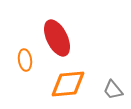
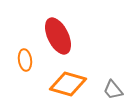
red ellipse: moved 1 px right, 2 px up
orange diamond: rotated 21 degrees clockwise
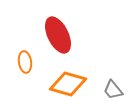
red ellipse: moved 1 px up
orange ellipse: moved 2 px down
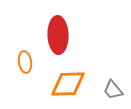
red ellipse: rotated 24 degrees clockwise
orange diamond: rotated 18 degrees counterclockwise
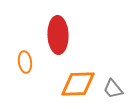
orange diamond: moved 10 px right
gray trapezoid: moved 1 px up
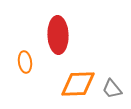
gray trapezoid: moved 1 px left
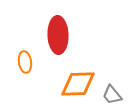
gray trapezoid: moved 6 px down
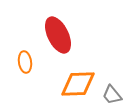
red ellipse: rotated 24 degrees counterclockwise
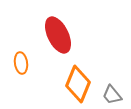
orange ellipse: moved 4 px left, 1 px down
orange diamond: rotated 66 degrees counterclockwise
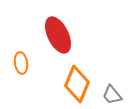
orange diamond: moved 1 px left
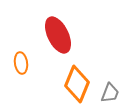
gray trapezoid: moved 2 px left, 2 px up; rotated 120 degrees counterclockwise
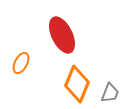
red ellipse: moved 4 px right
orange ellipse: rotated 35 degrees clockwise
